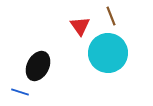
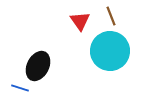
red triangle: moved 5 px up
cyan circle: moved 2 px right, 2 px up
blue line: moved 4 px up
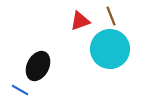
red triangle: rotated 45 degrees clockwise
cyan circle: moved 2 px up
blue line: moved 2 px down; rotated 12 degrees clockwise
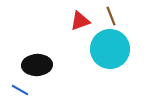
black ellipse: moved 1 px left, 1 px up; rotated 60 degrees clockwise
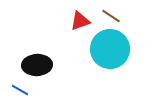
brown line: rotated 36 degrees counterclockwise
